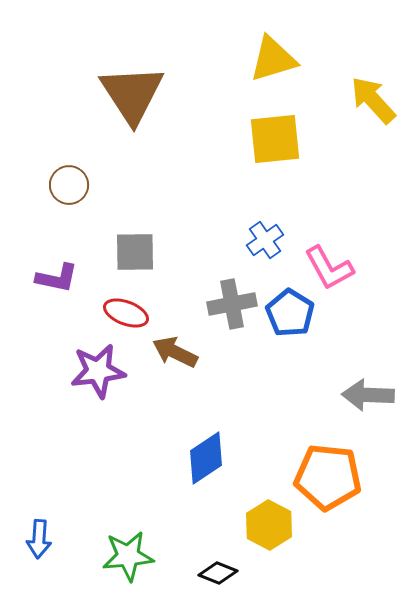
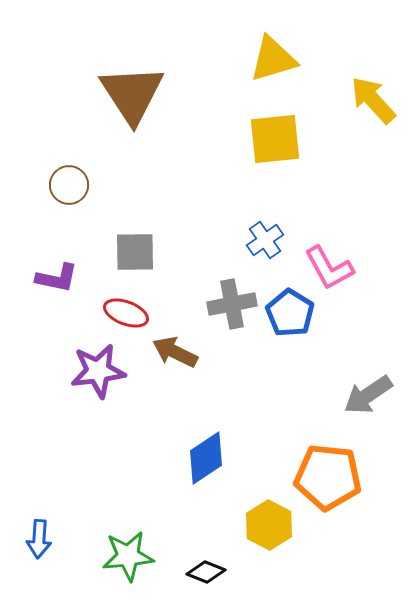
gray arrow: rotated 36 degrees counterclockwise
black diamond: moved 12 px left, 1 px up
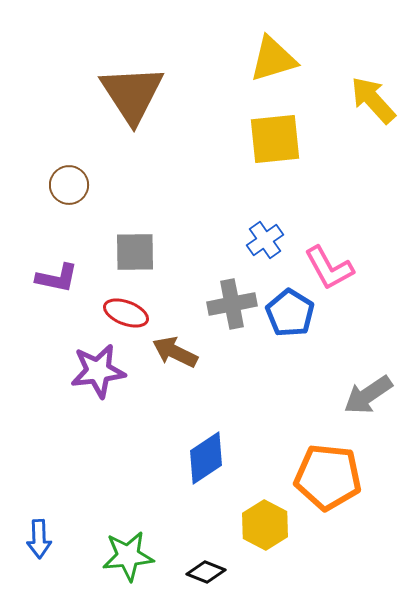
yellow hexagon: moved 4 px left
blue arrow: rotated 6 degrees counterclockwise
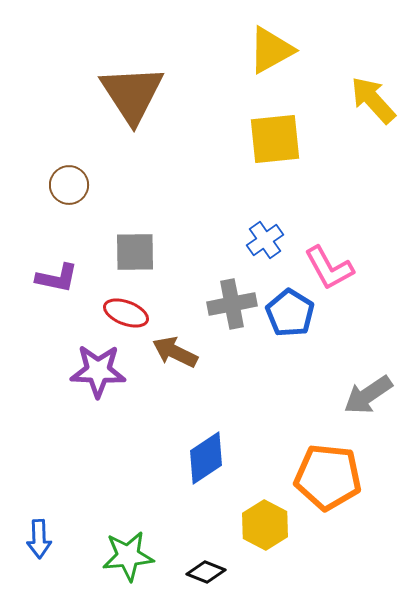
yellow triangle: moved 2 px left, 9 px up; rotated 12 degrees counterclockwise
purple star: rotated 10 degrees clockwise
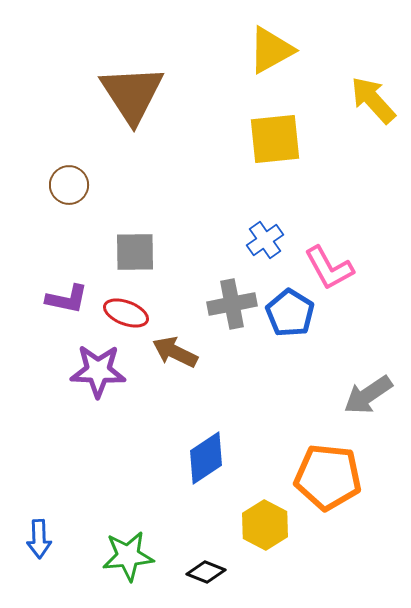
purple L-shape: moved 10 px right, 21 px down
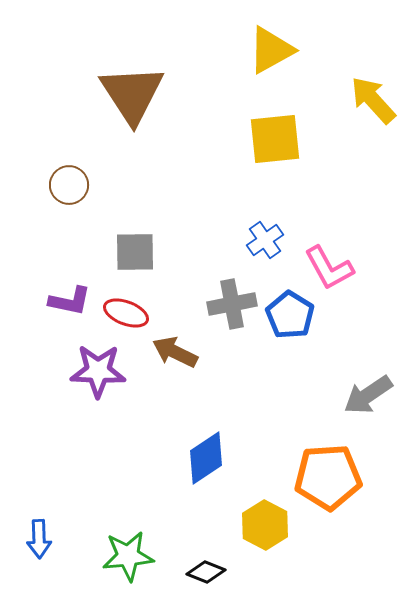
purple L-shape: moved 3 px right, 2 px down
blue pentagon: moved 2 px down
orange pentagon: rotated 10 degrees counterclockwise
